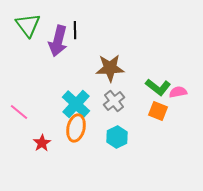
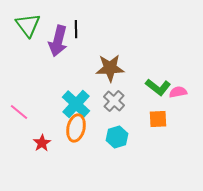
black line: moved 1 px right, 1 px up
gray cross: rotated 10 degrees counterclockwise
orange square: moved 8 px down; rotated 24 degrees counterclockwise
cyan hexagon: rotated 10 degrees clockwise
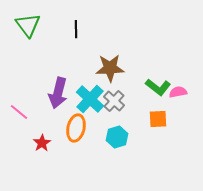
purple arrow: moved 52 px down
cyan cross: moved 14 px right, 5 px up
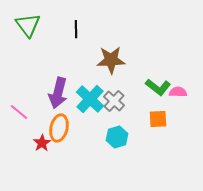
brown star: moved 1 px right, 8 px up
pink semicircle: rotated 12 degrees clockwise
orange ellipse: moved 17 px left
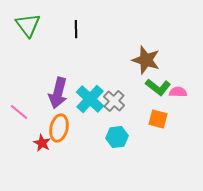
brown star: moved 35 px right; rotated 20 degrees clockwise
orange square: rotated 18 degrees clockwise
cyan hexagon: rotated 10 degrees clockwise
red star: rotated 12 degrees counterclockwise
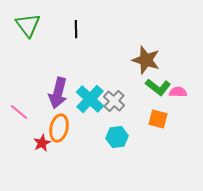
red star: rotated 18 degrees clockwise
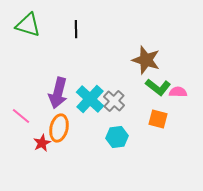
green triangle: rotated 36 degrees counterclockwise
pink line: moved 2 px right, 4 px down
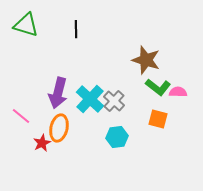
green triangle: moved 2 px left
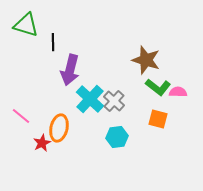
black line: moved 23 px left, 13 px down
purple arrow: moved 12 px right, 23 px up
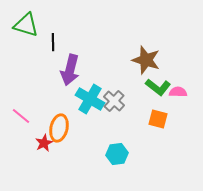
cyan cross: rotated 12 degrees counterclockwise
cyan hexagon: moved 17 px down
red star: moved 2 px right
